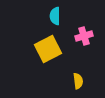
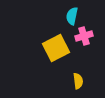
cyan semicircle: moved 17 px right; rotated 12 degrees clockwise
yellow square: moved 8 px right, 1 px up
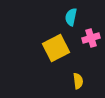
cyan semicircle: moved 1 px left, 1 px down
pink cross: moved 7 px right, 2 px down
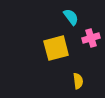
cyan semicircle: rotated 132 degrees clockwise
yellow square: rotated 12 degrees clockwise
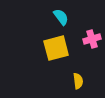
cyan semicircle: moved 10 px left
pink cross: moved 1 px right, 1 px down
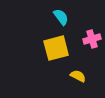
yellow semicircle: moved 5 px up; rotated 56 degrees counterclockwise
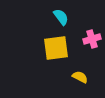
yellow square: rotated 8 degrees clockwise
yellow semicircle: moved 2 px right, 1 px down
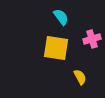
yellow square: rotated 16 degrees clockwise
yellow semicircle: rotated 35 degrees clockwise
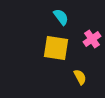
pink cross: rotated 18 degrees counterclockwise
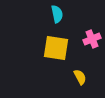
cyan semicircle: moved 4 px left, 3 px up; rotated 24 degrees clockwise
pink cross: rotated 12 degrees clockwise
